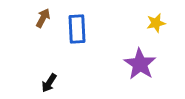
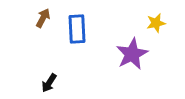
purple star: moved 8 px left, 10 px up; rotated 12 degrees clockwise
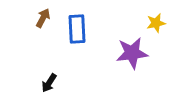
purple star: moved 1 px up; rotated 20 degrees clockwise
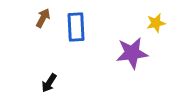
blue rectangle: moved 1 px left, 2 px up
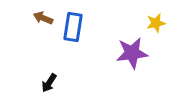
brown arrow: rotated 96 degrees counterclockwise
blue rectangle: moved 3 px left; rotated 12 degrees clockwise
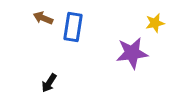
yellow star: moved 1 px left
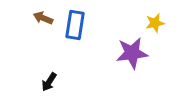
blue rectangle: moved 2 px right, 2 px up
black arrow: moved 1 px up
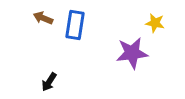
yellow star: rotated 24 degrees clockwise
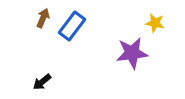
brown arrow: rotated 90 degrees clockwise
blue rectangle: moved 3 px left, 1 px down; rotated 28 degrees clockwise
black arrow: moved 7 px left; rotated 18 degrees clockwise
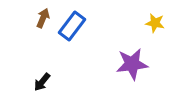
purple star: moved 11 px down
black arrow: rotated 12 degrees counterclockwise
